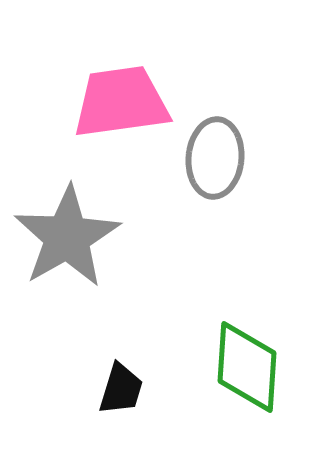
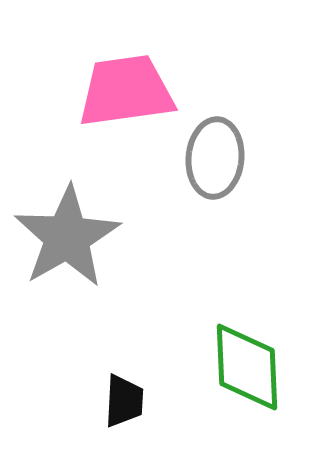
pink trapezoid: moved 5 px right, 11 px up
green diamond: rotated 6 degrees counterclockwise
black trapezoid: moved 3 px right, 12 px down; rotated 14 degrees counterclockwise
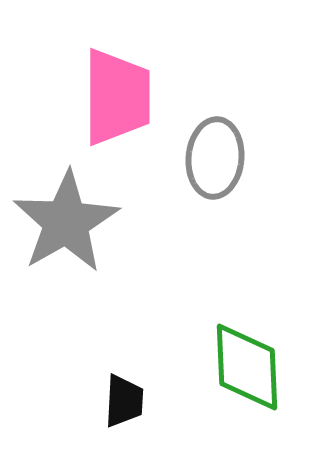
pink trapezoid: moved 9 px left, 6 px down; rotated 98 degrees clockwise
gray star: moved 1 px left, 15 px up
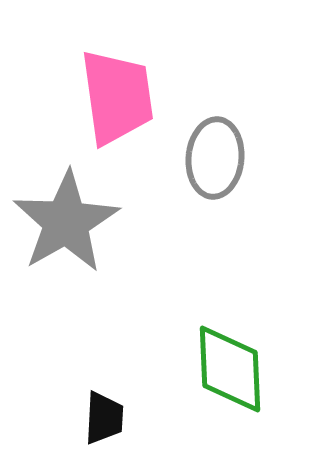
pink trapezoid: rotated 8 degrees counterclockwise
green diamond: moved 17 px left, 2 px down
black trapezoid: moved 20 px left, 17 px down
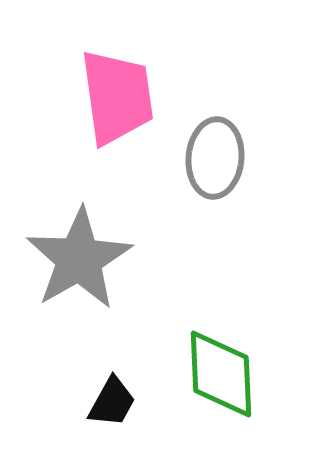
gray star: moved 13 px right, 37 px down
green diamond: moved 9 px left, 5 px down
black trapezoid: moved 8 px right, 16 px up; rotated 26 degrees clockwise
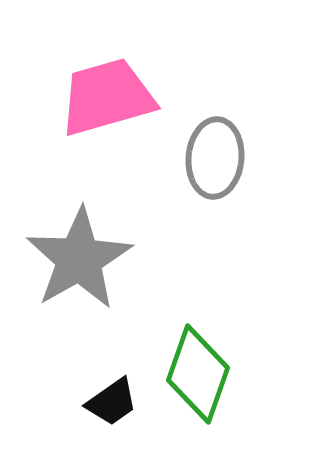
pink trapezoid: moved 10 px left; rotated 98 degrees counterclockwise
green diamond: moved 23 px left; rotated 22 degrees clockwise
black trapezoid: rotated 26 degrees clockwise
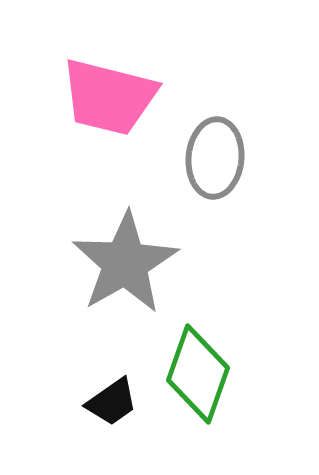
pink trapezoid: moved 2 px right; rotated 150 degrees counterclockwise
gray star: moved 46 px right, 4 px down
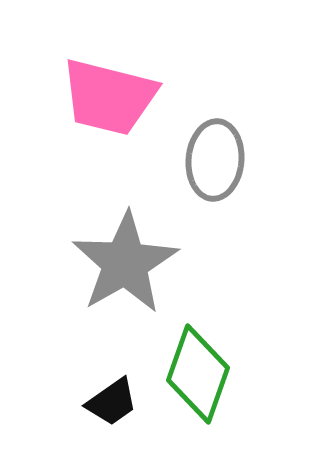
gray ellipse: moved 2 px down
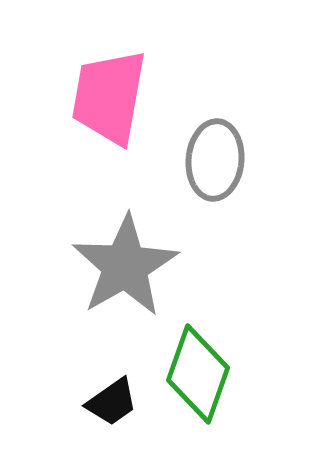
pink trapezoid: rotated 86 degrees clockwise
gray star: moved 3 px down
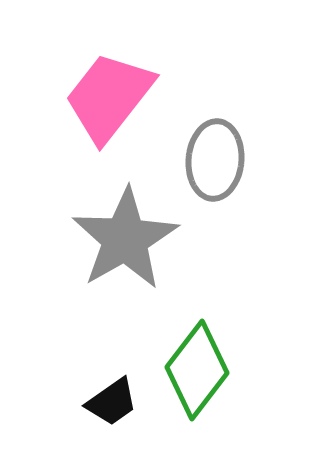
pink trapezoid: rotated 28 degrees clockwise
gray star: moved 27 px up
green diamond: moved 1 px left, 4 px up; rotated 18 degrees clockwise
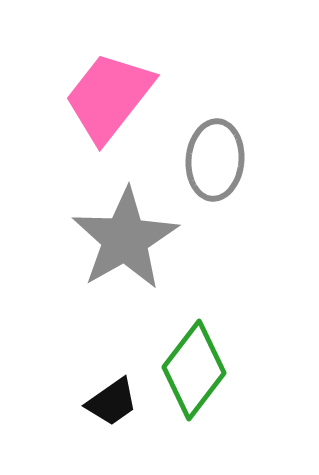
green diamond: moved 3 px left
